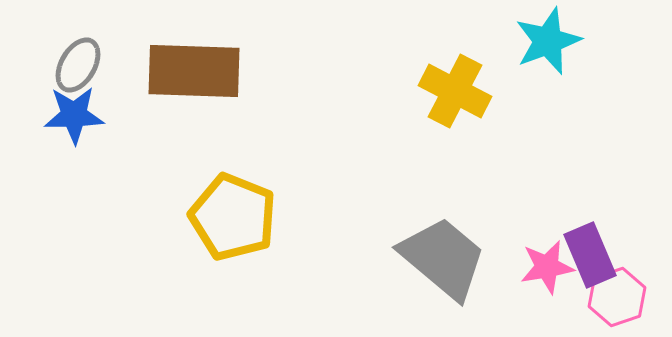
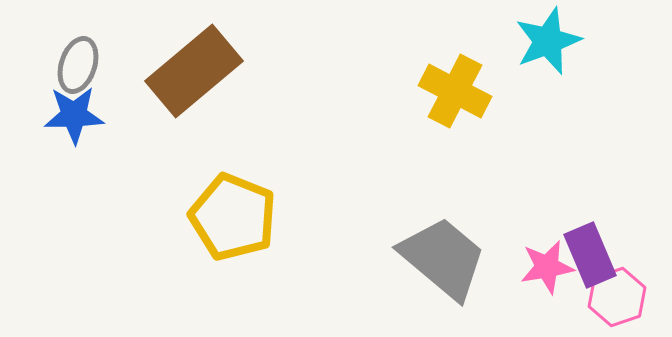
gray ellipse: rotated 12 degrees counterclockwise
brown rectangle: rotated 42 degrees counterclockwise
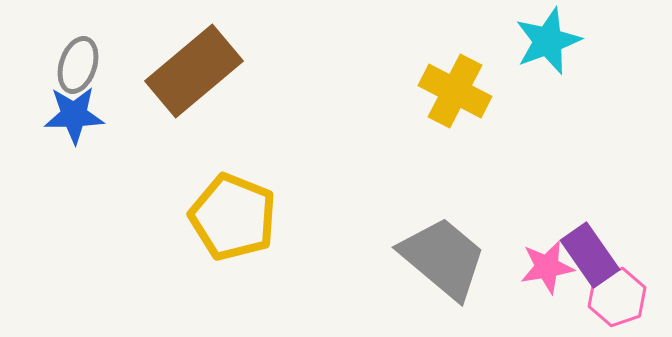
purple rectangle: rotated 12 degrees counterclockwise
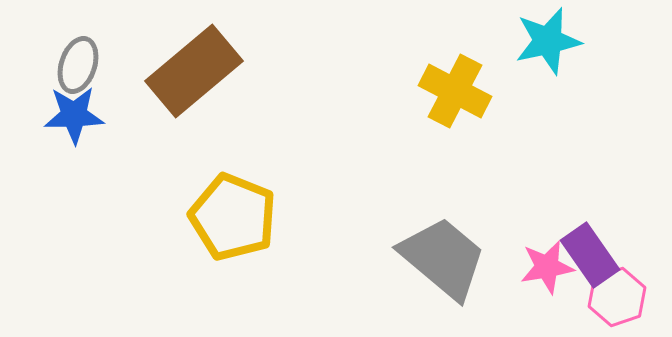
cyan star: rotated 8 degrees clockwise
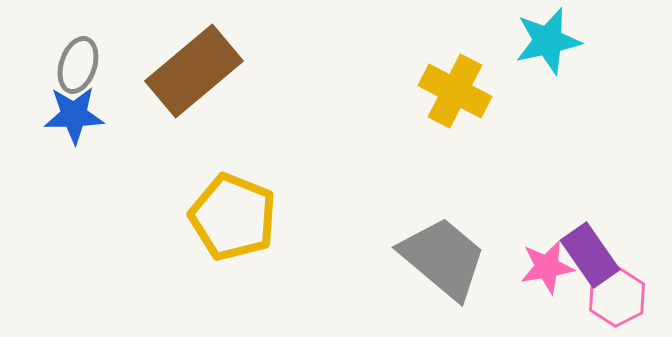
pink hexagon: rotated 8 degrees counterclockwise
